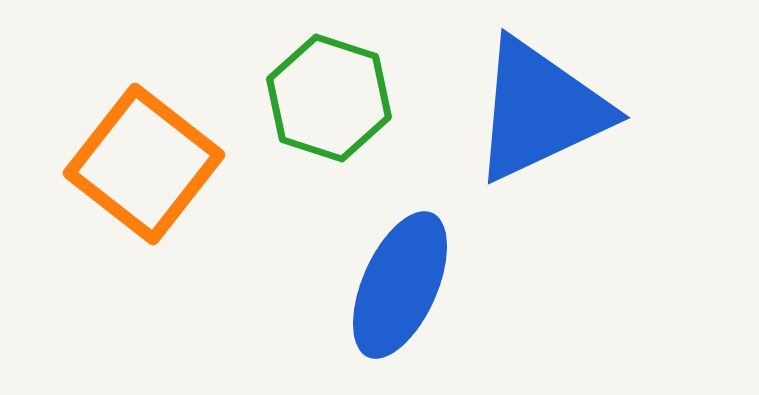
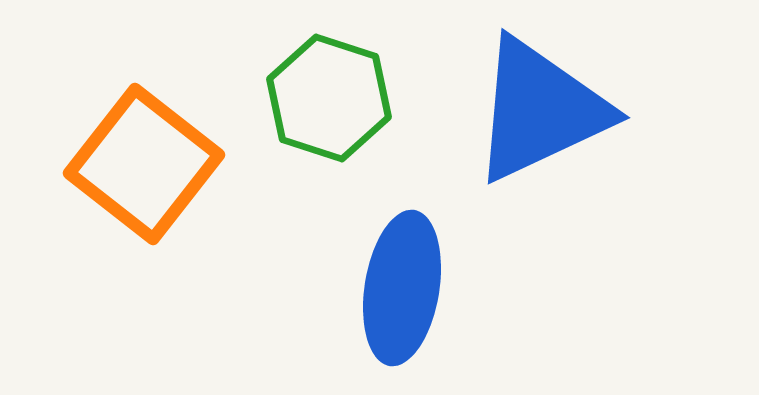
blue ellipse: moved 2 px right, 3 px down; rotated 15 degrees counterclockwise
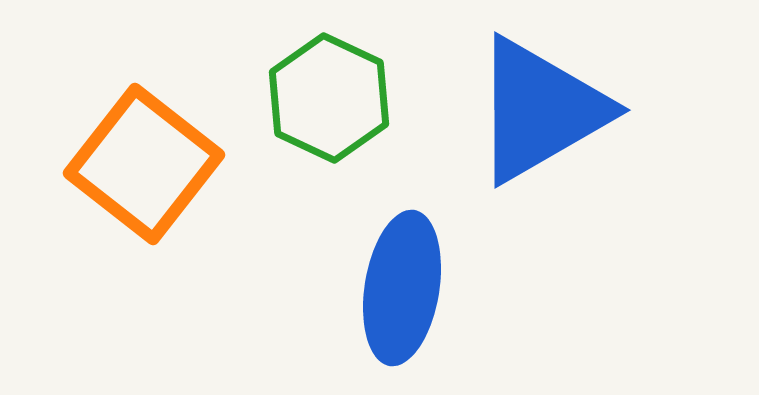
green hexagon: rotated 7 degrees clockwise
blue triangle: rotated 5 degrees counterclockwise
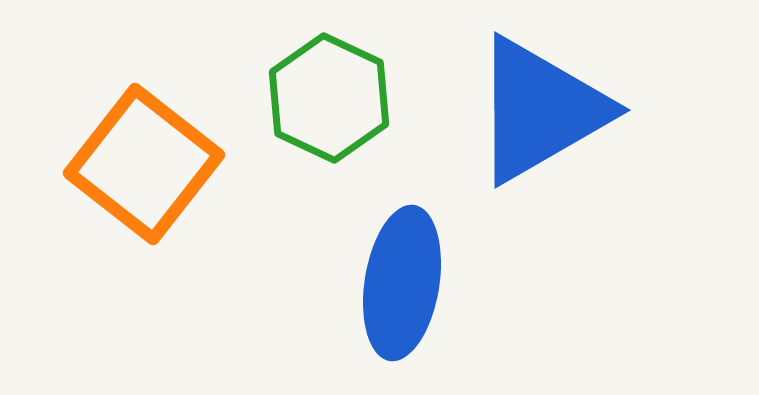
blue ellipse: moved 5 px up
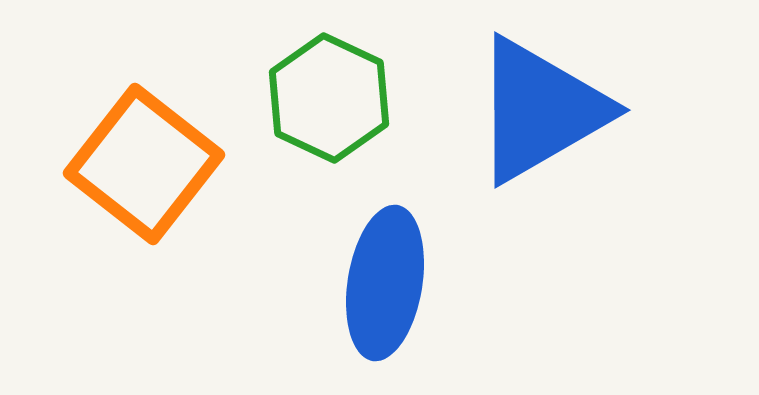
blue ellipse: moved 17 px left
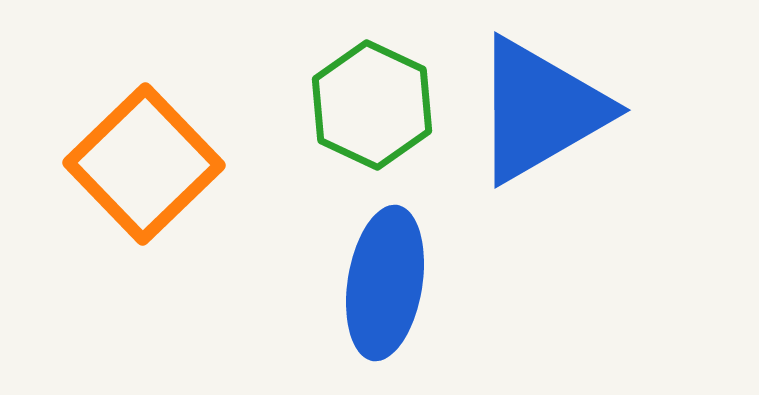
green hexagon: moved 43 px right, 7 px down
orange square: rotated 8 degrees clockwise
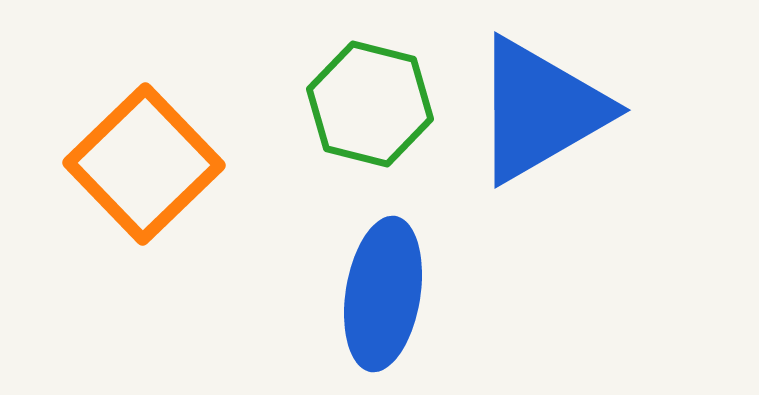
green hexagon: moved 2 px left, 1 px up; rotated 11 degrees counterclockwise
blue ellipse: moved 2 px left, 11 px down
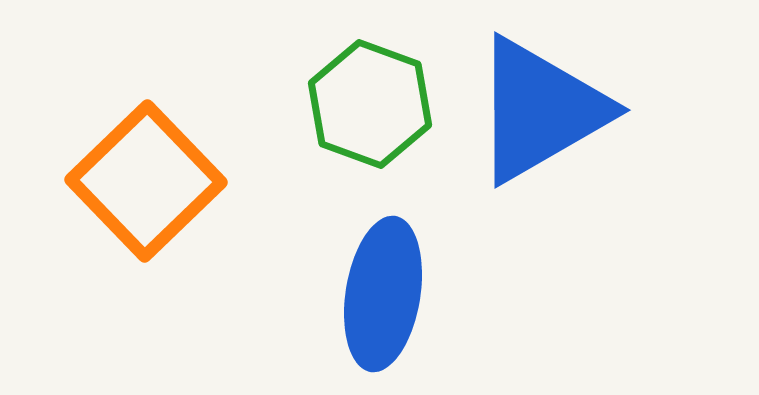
green hexagon: rotated 6 degrees clockwise
orange square: moved 2 px right, 17 px down
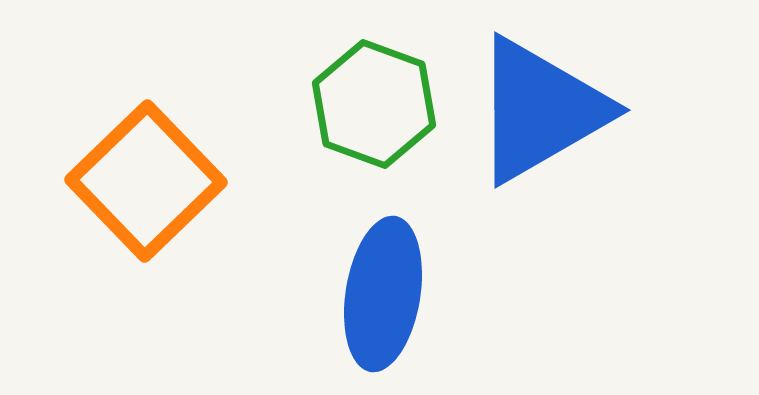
green hexagon: moved 4 px right
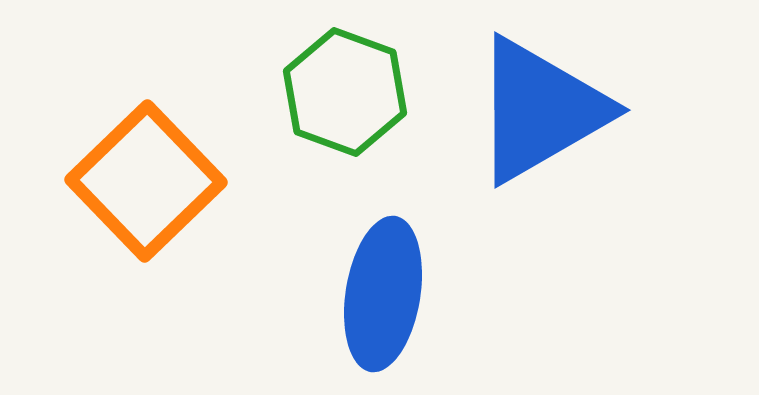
green hexagon: moved 29 px left, 12 px up
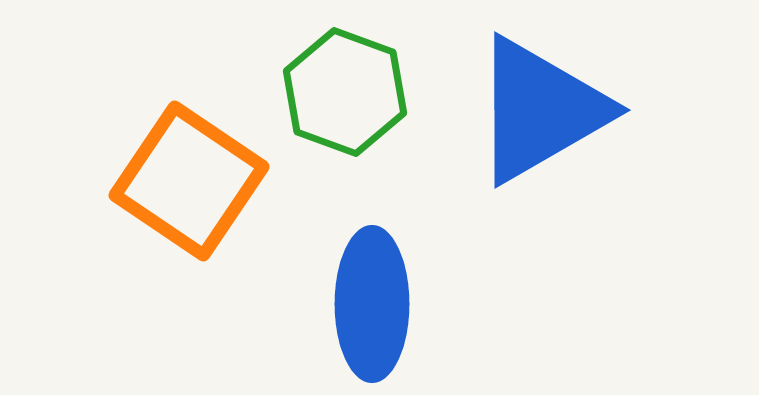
orange square: moved 43 px right; rotated 12 degrees counterclockwise
blue ellipse: moved 11 px left, 10 px down; rotated 9 degrees counterclockwise
